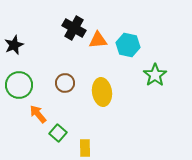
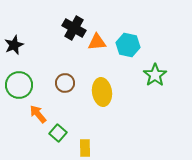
orange triangle: moved 1 px left, 2 px down
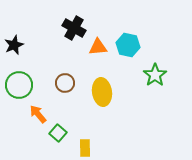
orange triangle: moved 1 px right, 5 px down
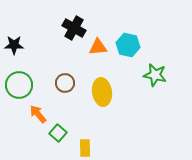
black star: rotated 24 degrees clockwise
green star: rotated 25 degrees counterclockwise
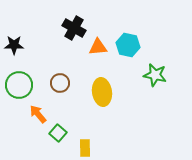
brown circle: moved 5 px left
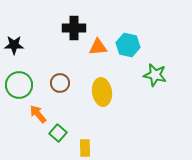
black cross: rotated 30 degrees counterclockwise
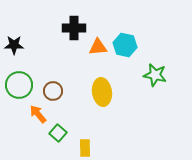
cyan hexagon: moved 3 px left
brown circle: moved 7 px left, 8 px down
